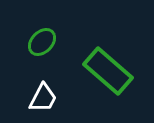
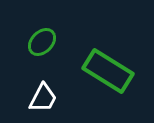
green rectangle: rotated 9 degrees counterclockwise
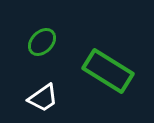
white trapezoid: rotated 28 degrees clockwise
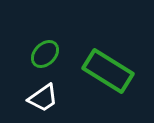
green ellipse: moved 3 px right, 12 px down
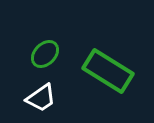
white trapezoid: moved 2 px left
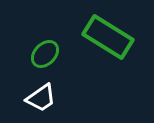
green rectangle: moved 34 px up
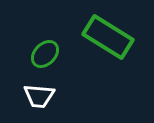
white trapezoid: moved 2 px left, 2 px up; rotated 40 degrees clockwise
